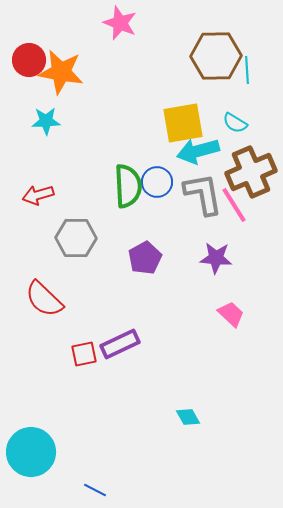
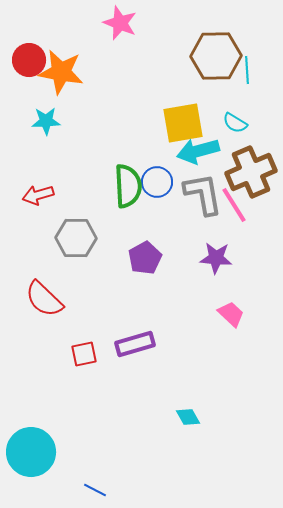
purple rectangle: moved 15 px right; rotated 9 degrees clockwise
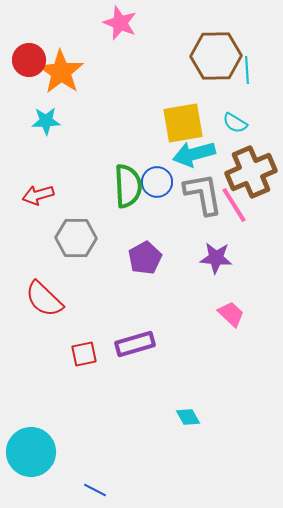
orange star: rotated 24 degrees clockwise
cyan arrow: moved 4 px left, 3 px down
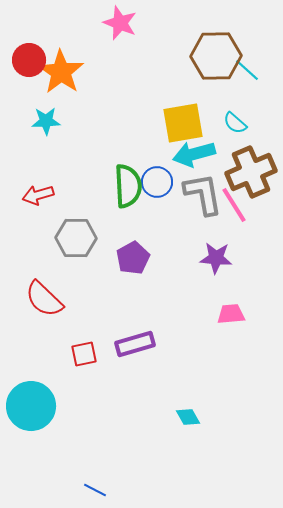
cyan line: rotated 44 degrees counterclockwise
cyan semicircle: rotated 10 degrees clockwise
purple pentagon: moved 12 px left
pink trapezoid: rotated 48 degrees counterclockwise
cyan circle: moved 46 px up
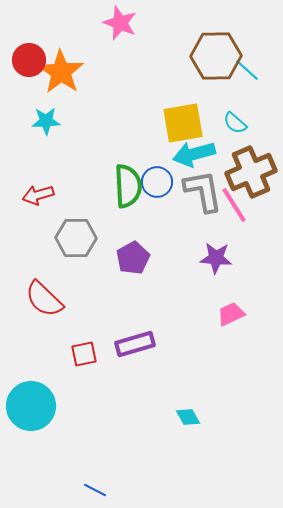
gray L-shape: moved 3 px up
pink trapezoid: rotated 20 degrees counterclockwise
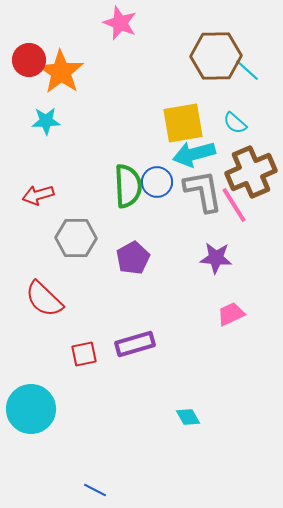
cyan circle: moved 3 px down
